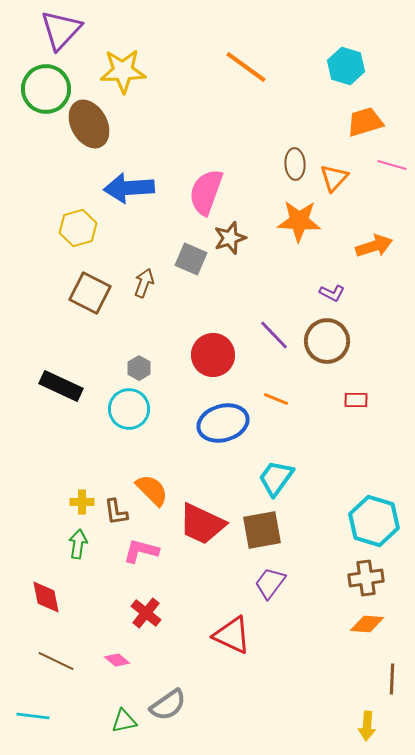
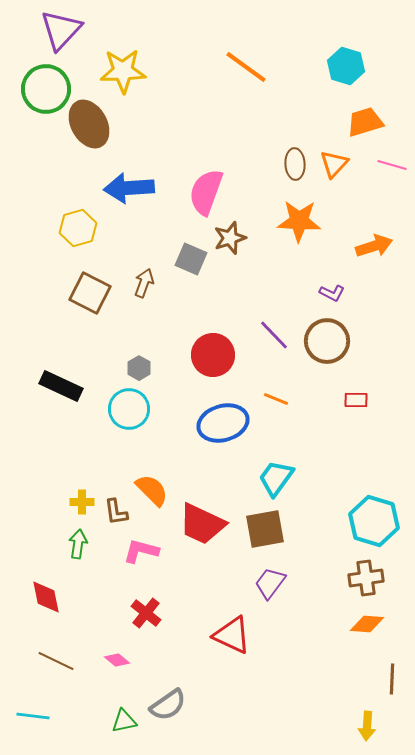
orange triangle at (334, 178): moved 14 px up
brown square at (262, 530): moved 3 px right, 1 px up
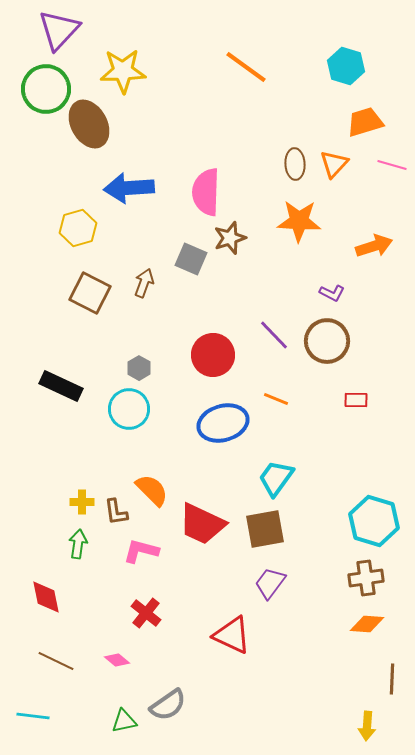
purple triangle at (61, 30): moved 2 px left
pink semicircle at (206, 192): rotated 18 degrees counterclockwise
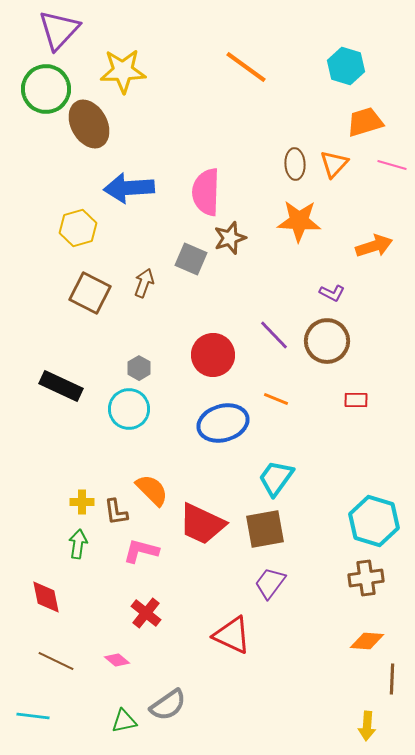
orange diamond at (367, 624): moved 17 px down
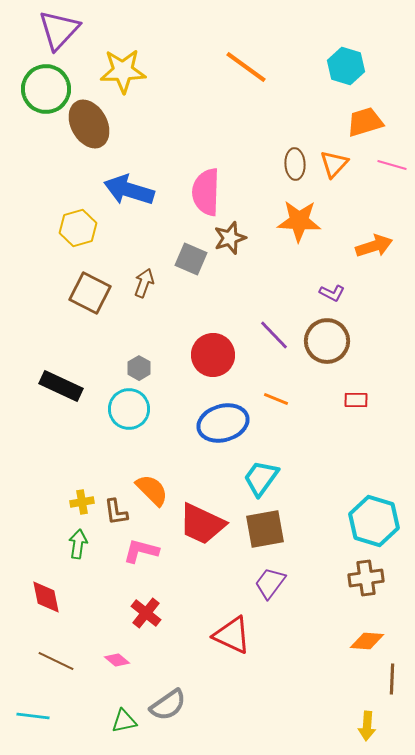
blue arrow at (129, 188): moved 2 px down; rotated 21 degrees clockwise
cyan trapezoid at (276, 478): moved 15 px left
yellow cross at (82, 502): rotated 10 degrees counterclockwise
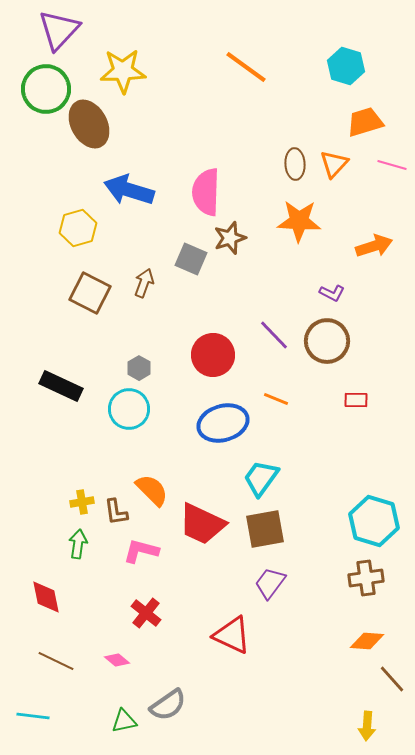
brown line at (392, 679): rotated 44 degrees counterclockwise
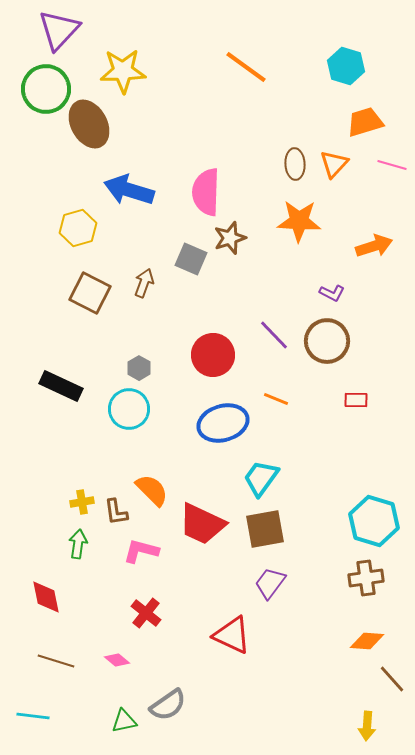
brown line at (56, 661): rotated 9 degrees counterclockwise
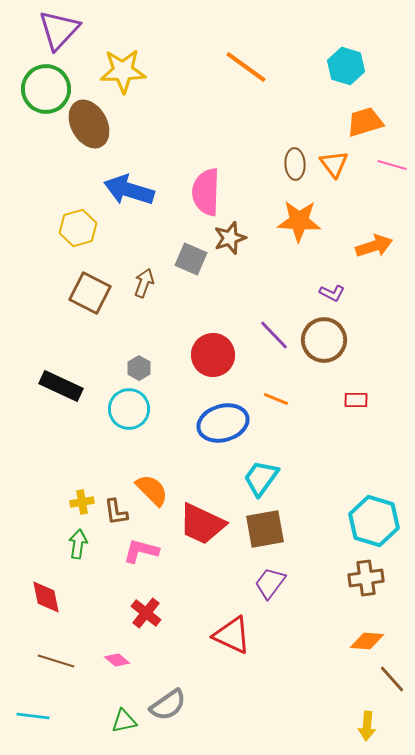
orange triangle at (334, 164): rotated 20 degrees counterclockwise
brown circle at (327, 341): moved 3 px left, 1 px up
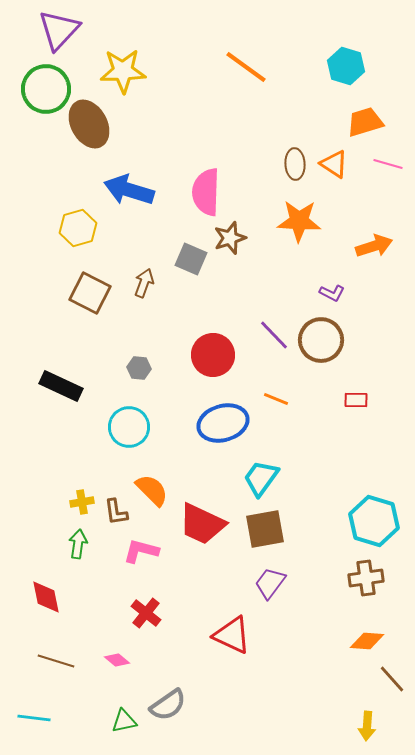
orange triangle at (334, 164): rotated 20 degrees counterclockwise
pink line at (392, 165): moved 4 px left, 1 px up
brown circle at (324, 340): moved 3 px left
gray hexagon at (139, 368): rotated 25 degrees counterclockwise
cyan circle at (129, 409): moved 18 px down
cyan line at (33, 716): moved 1 px right, 2 px down
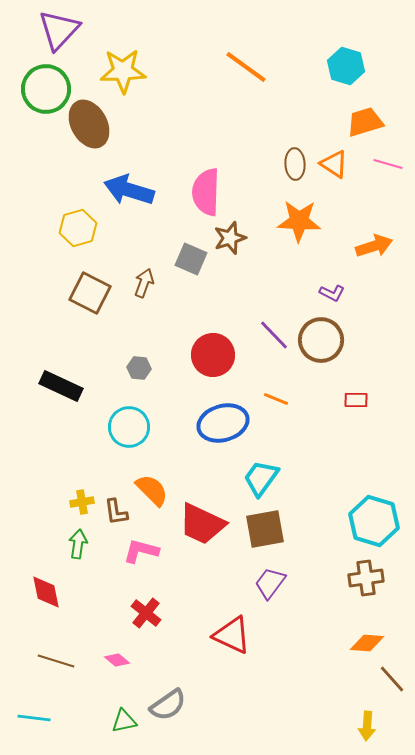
red diamond at (46, 597): moved 5 px up
orange diamond at (367, 641): moved 2 px down
